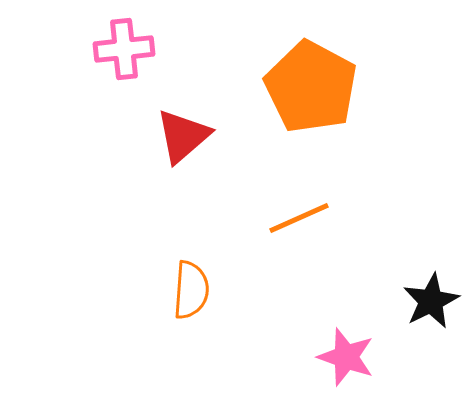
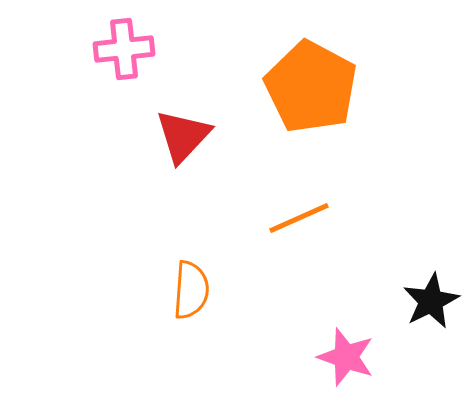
red triangle: rotated 6 degrees counterclockwise
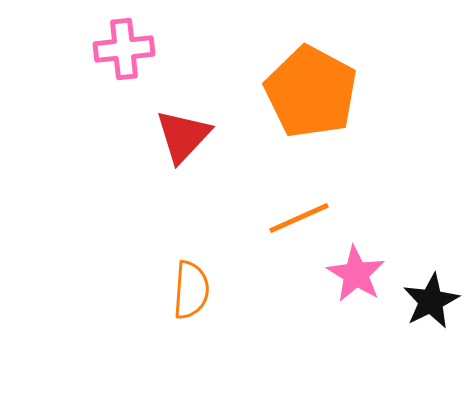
orange pentagon: moved 5 px down
pink star: moved 10 px right, 83 px up; rotated 12 degrees clockwise
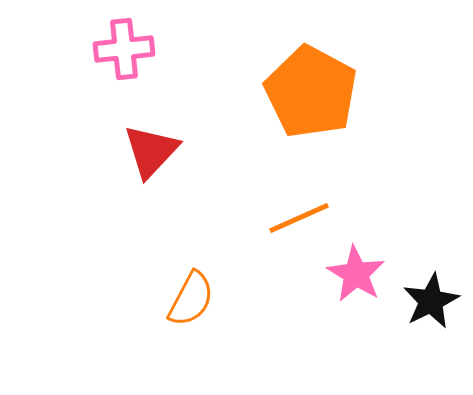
red triangle: moved 32 px left, 15 px down
orange semicircle: moved 9 px down; rotated 24 degrees clockwise
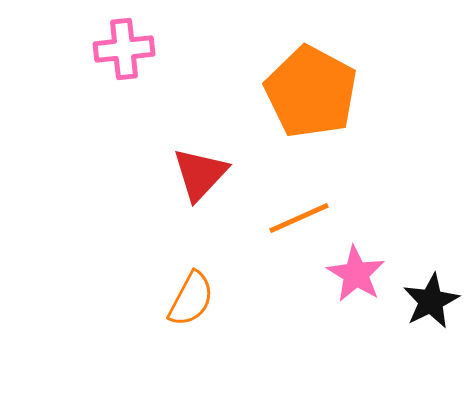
red triangle: moved 49 px right, 23 px down
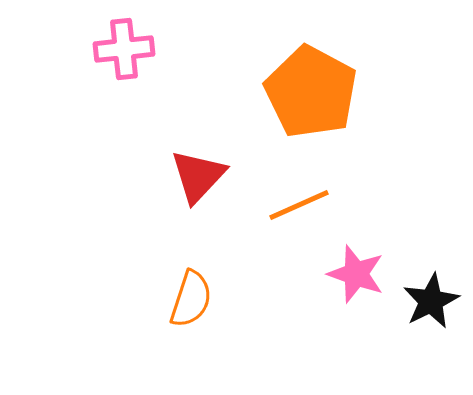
red triangle: moved 2 px left, 2 px down
orange line: moved 13 px up
pink star: rotated 12 degrees counterclockwise
orange semicircle: rotated 10 degrees counterclockwise
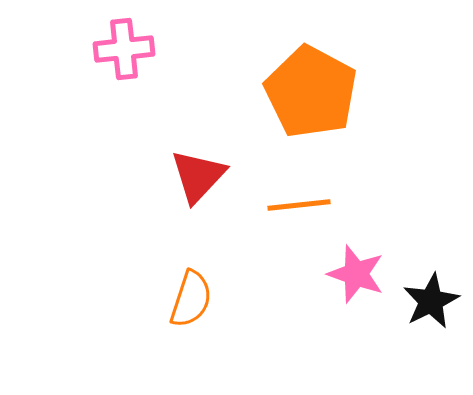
orange line: rotated 18 degrees clockwise
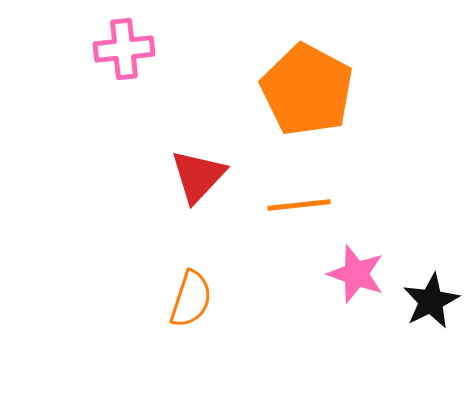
orange pentagon: moved 4 px left, 2 px up
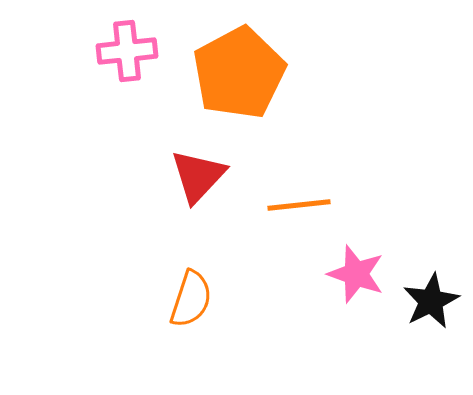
pink cross: moved 3 px right, 2 px down
orange pentagon: moved 68 px left, 17 px up; rotated 16 degrees clockwise
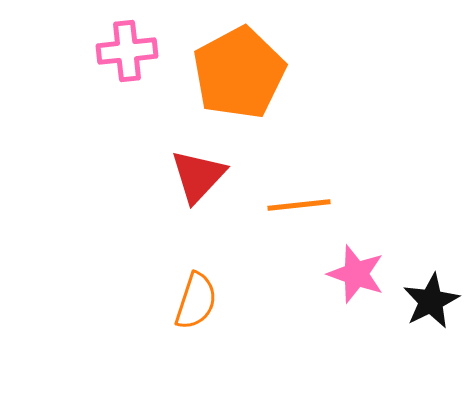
orange semicircle: moved 5 px right, 2 px down
